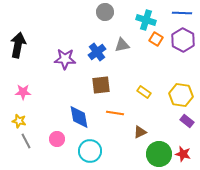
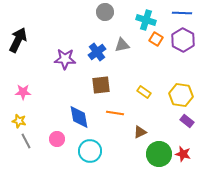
black arrow: moved 5 px up; rotated 15 degrees clockwise
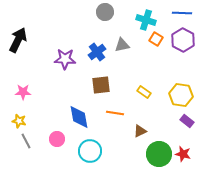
brown triangle: moved 1 px up
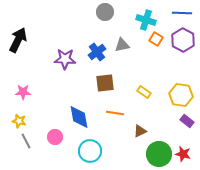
brown square: moved 4 px right, 2 px up
pink circle: moved 2 px left, 2 px up
